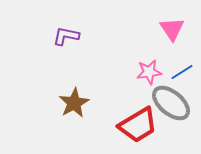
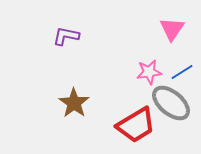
pink triangle: rotated 8 degrees clockwise
brown star: rotated 8 degrees counterclockwise
red trapezoid: moved 2 px left
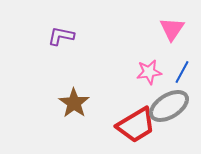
purple L-shape: moved 5 px left
blue line: rotated 30 degrees counterclockwise
gray ellipse: moved 2 px left, 3 px down; rotated 72 degrees counterclockwise
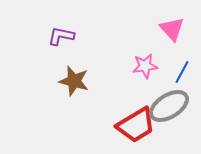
pink triangle: rotated 16 degrees counterclockwise
pink star: moved 4 px left, 6 px up
brown star: moved 22 px up; rotated 20 degrees counterclockwise
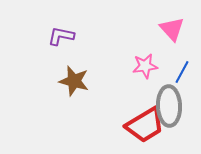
gray ellipse: rotated 60 degrees counterclockwise
red trapezoid: moved 9 px right
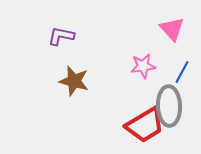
pink star: moved 2 px left
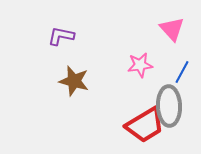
pink star: moved 3 px left, 1 px up
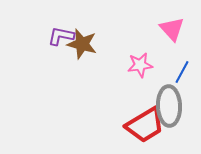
brown star: moved 8 px right, 37 px up
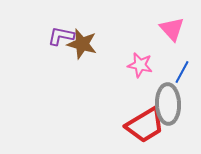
pink star: rotated 20 degrees clockwise
gray ellipse: moved 1 px left, 2 px up
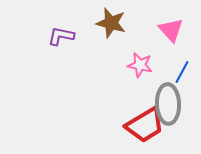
pink triangle: moved 1 px left, 1 px down
brown star: moved 29 px right, 21 px up
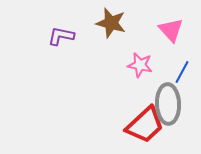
red trapezoid: rotated 12 degrees counterclockwise
